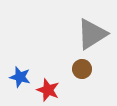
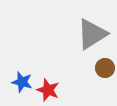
brown circle: moved 23 px right, 1 px up
blue star: moved 2 px right, 5 px down
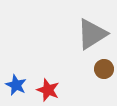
brown circle: moved 1 px left, 1 px down
blue star: moved 6 px left, 3 px down; rotated 10 degrees clockwise
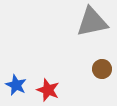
gray triangle: moved 12 px up; rotated 20 degrees clockwise
brown circle: moved 2 px left
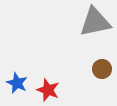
gray triangle: moved 3 px right
blue star: moved 1 px right, 2 px up
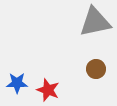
brown circle: moved 6 px left
blue star: rotated 25 degrees counterclockwise
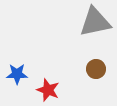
blue star: moved 9 px up
